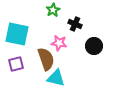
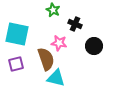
green star: rotated 16 degrees counterclockwise
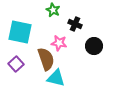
cyan square: moved 3 px right, 2 px up
purple square: rotated 28 degrees counterclockwise
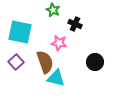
black circle: moved 1 px right, 16 px down
brown semicircle: moved 1 px left, 3 px down
purple square: moved 2 px up
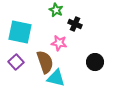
green star: moved 3 px right
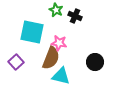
black cross: moved 8 px up
cyan square: moved 12 px right
brown semicircle: moved 6 px right, 4 px up; rotated 40 degrees clockwise
cyan triangle: moved 5 px right, 2 px up
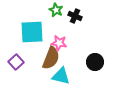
cyan square: rotated 15 degrees counterclockwise
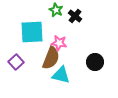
black cross: rotated 16 degrees clockwise
cyan triangle: moved 1 px up
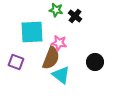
green star: rotated 16 degrees counterclockwise
purple square: rotated 28 degrees counterclockwise
cyan triangle: rotated 24 degrees clockwise
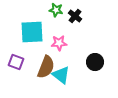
pink star: rotated 14 degrees counterclockwise
brown semicircle: moved 5 px left, 9 px down
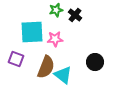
green star: rotated 24 degrees counterclockwise
black cross: moved 1 px up
pink star: moved 4 px left, 4 px up
purple square: moved 3 px up
cyan triangle: moved 2 px right
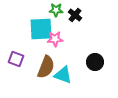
green star: rotated 16 degrees clockwise
cyan square: moved 9 px right, 3 px up
cyan triangle: rotated 18 degrees counterclockwise
